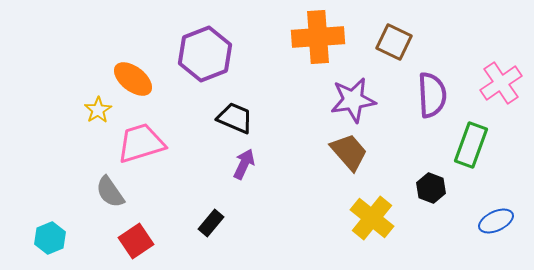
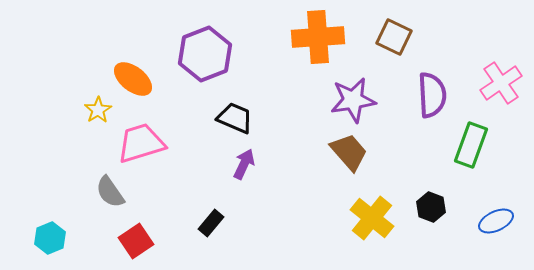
brown square: moved 5 px up
black hexagon: moved 19 px down
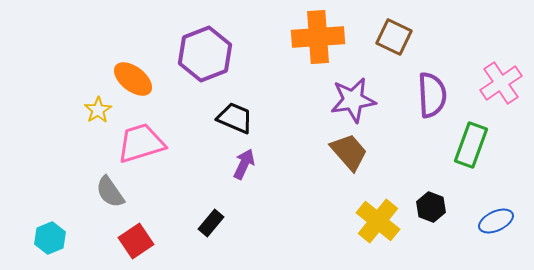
yellow cross: moved 6 px right, 3 px down
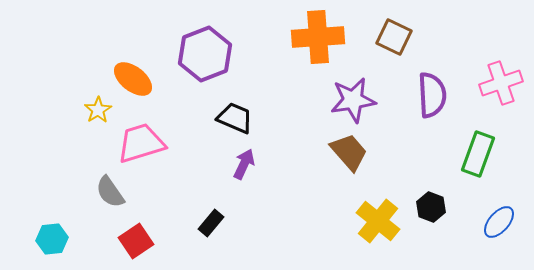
pink cross: rotated 15 degrees clockwise
green rectangle: moved 7 px right, 9 px down
blue ellipse: moved 3 px right, 1 px down; rotated 24 degrees counterclockwise
cyan hexagon: moved 2 px right, 1 px down; rotated 16 degrees clockwise
